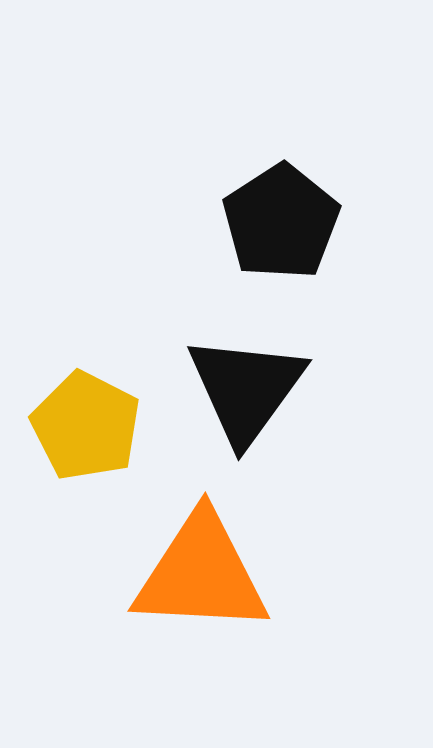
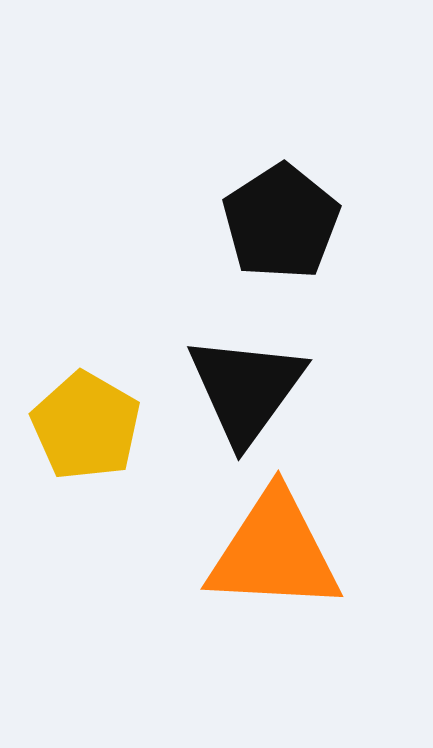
yellow pentagon: rotated 3 degrees clockwise
orange triangle: moved 73 px right, 22 px up
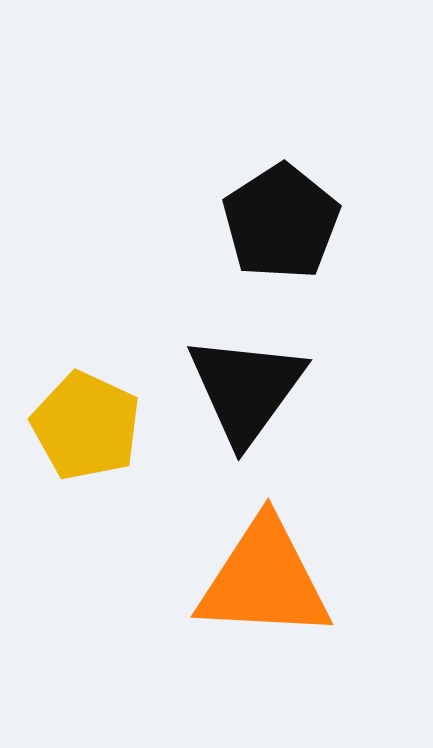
yellow pentagon: rotated 5 degrees counterclockwise
orange triangle: moved 10 px left, 28 px down
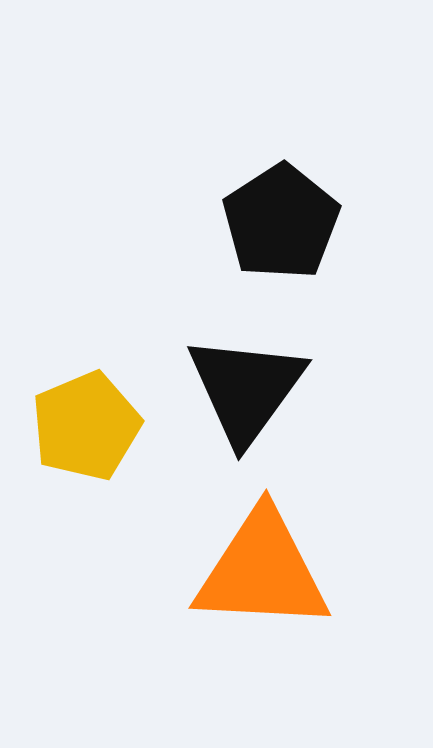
yellow pentagon: rotated 24 degrees clockwise
orange triangle: moved 2 px left, 9 px up
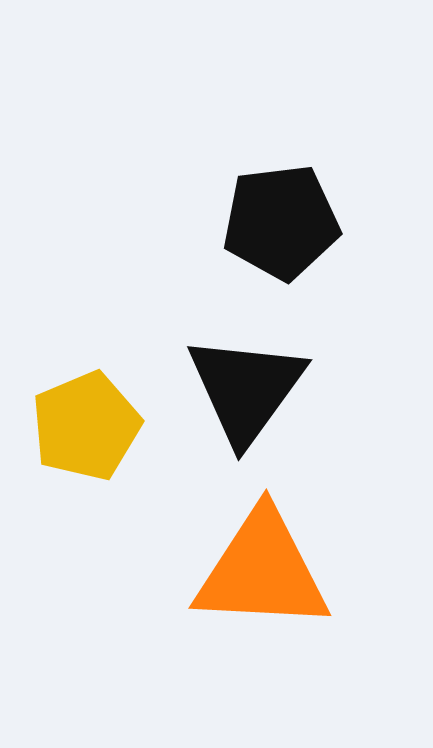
black pentagon: rotated 26 degrees clockwise
